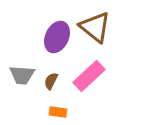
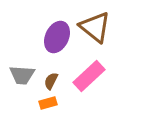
orange rectangle: moved 10 px left, 9 px up; rotated 24 degrees counterclockwise
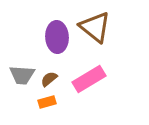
purple ellipse: rotated 28 degrees counterclockwise
pink rectangle: moved 3 px down; rotated 12 degrees clockwise
brown semicircle: moved 2 px left, 2 px up; rotated 24 degrees clockwise
orange rectangle: moved 1 px left, 1 px up
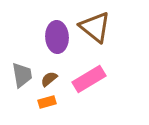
gray trapezoid: rotated 104 degrees counterclockwise
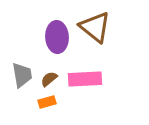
pink rectangle: moved 4 px left; rotated 28 degrees clockwise
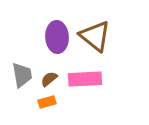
brown triangle: moved 9 px down
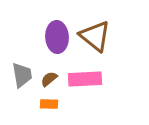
orange rectangle: moved 2 px right, 2 px down; rotated 18 degrees clockwise
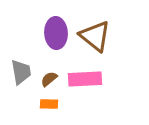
purple ellipse: moved 1 px left, 4 px up
gray trapezoid: moved 1 px left, 3 px up
